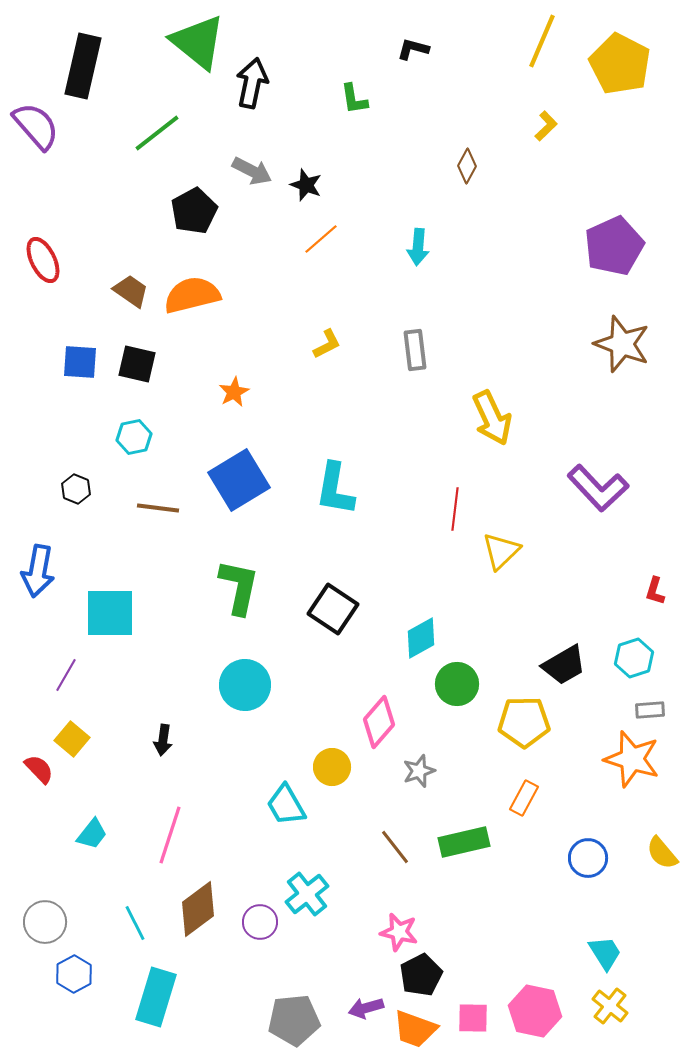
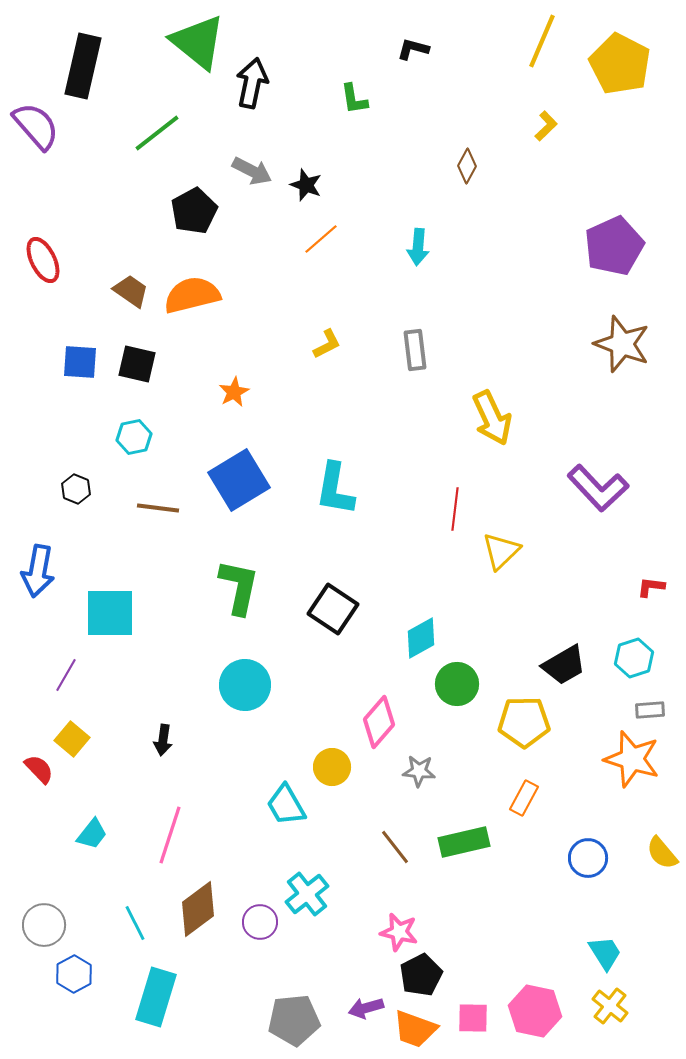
red L-shape at (655, 591): moved 4 px left, 4 px up; rotated 80 degrees clockwise
gray star at (419, 771): rotated 24 degrees clockwise
gray circle at (45, 922): moved 1 px left, 3 px down
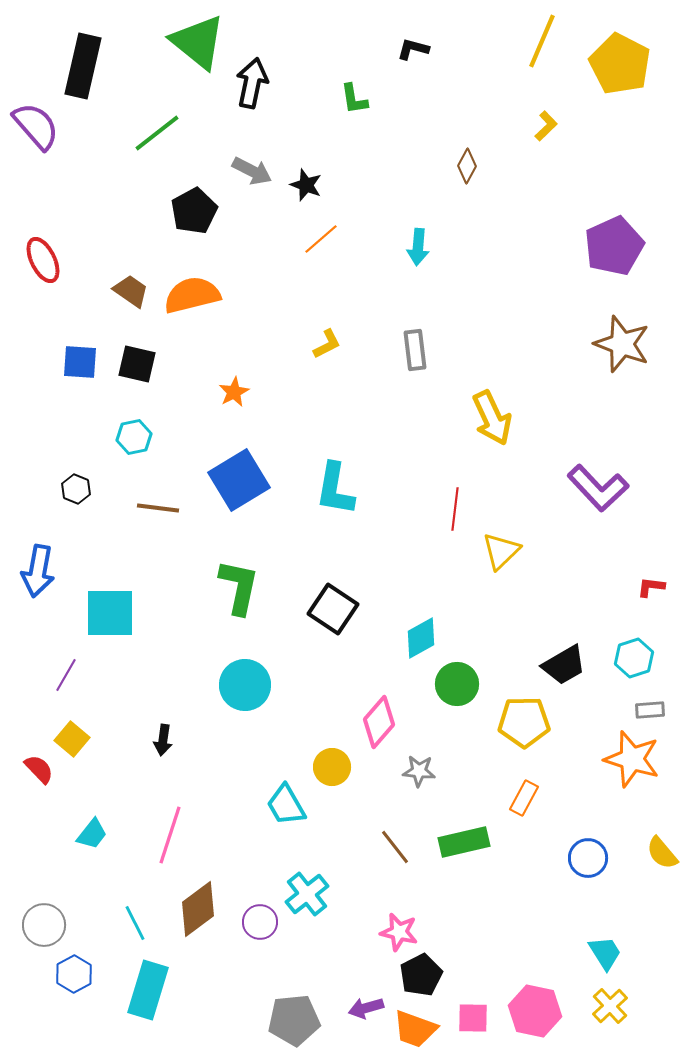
cyan rectangle at (156, 997): moved 8 px left, 7 px up
yellow cross at (610, 1006): rotated 9 degrees clockwise
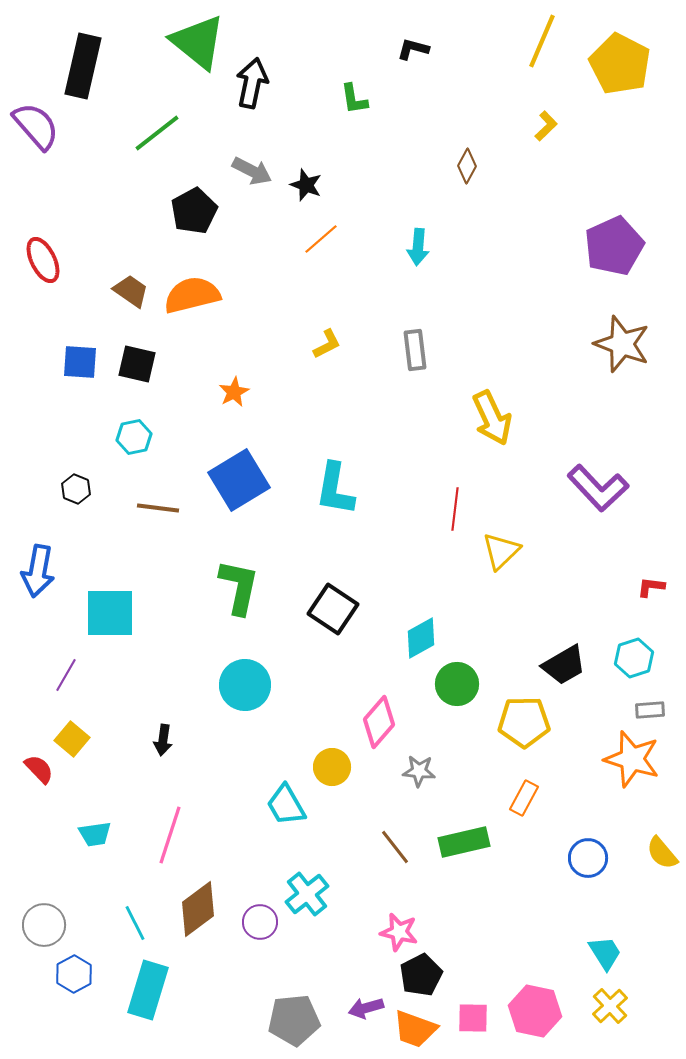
cyan trapezoid at (92, 834): moved 3 px right; rotated 44 degrees clockwise
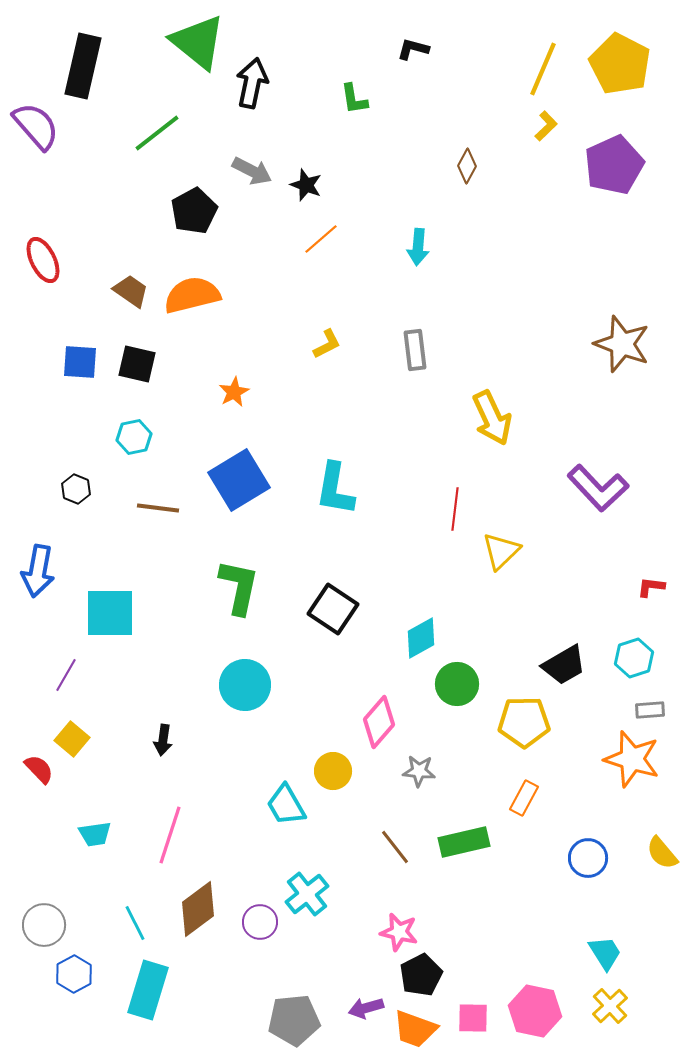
yellow line at (542, 41): moved 1 px right, 28 px down
purple pentagon at (614, 246): moved 81 px up
yellow circle at (332, 767): moved 1 px right, 4 px down
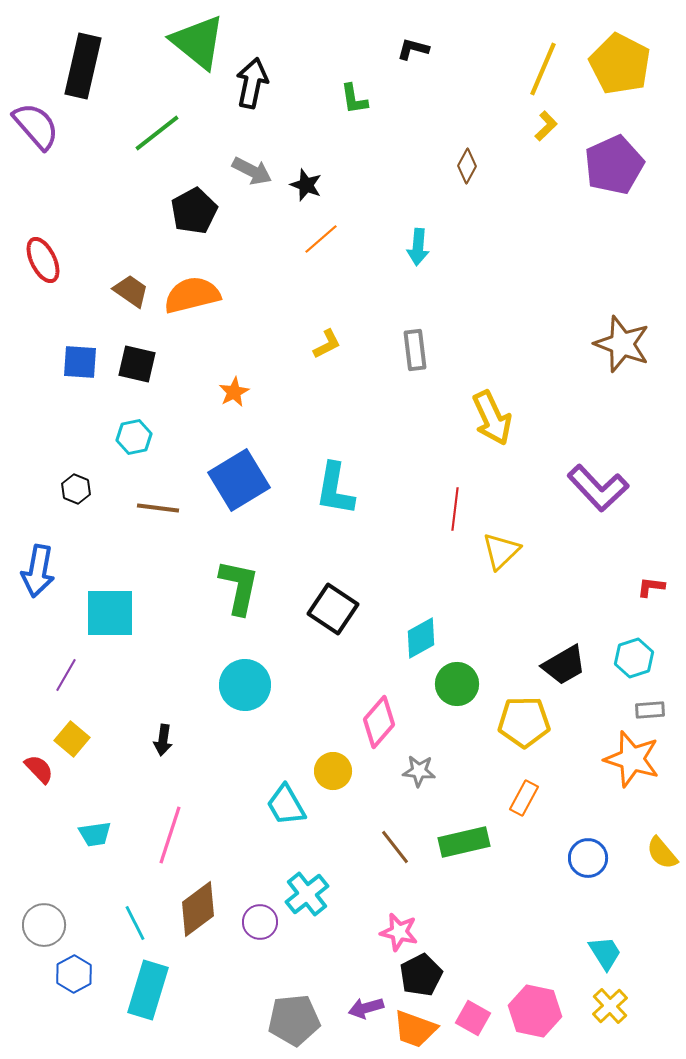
pink square at (473, 1018): rotated 28 degrees clockwise
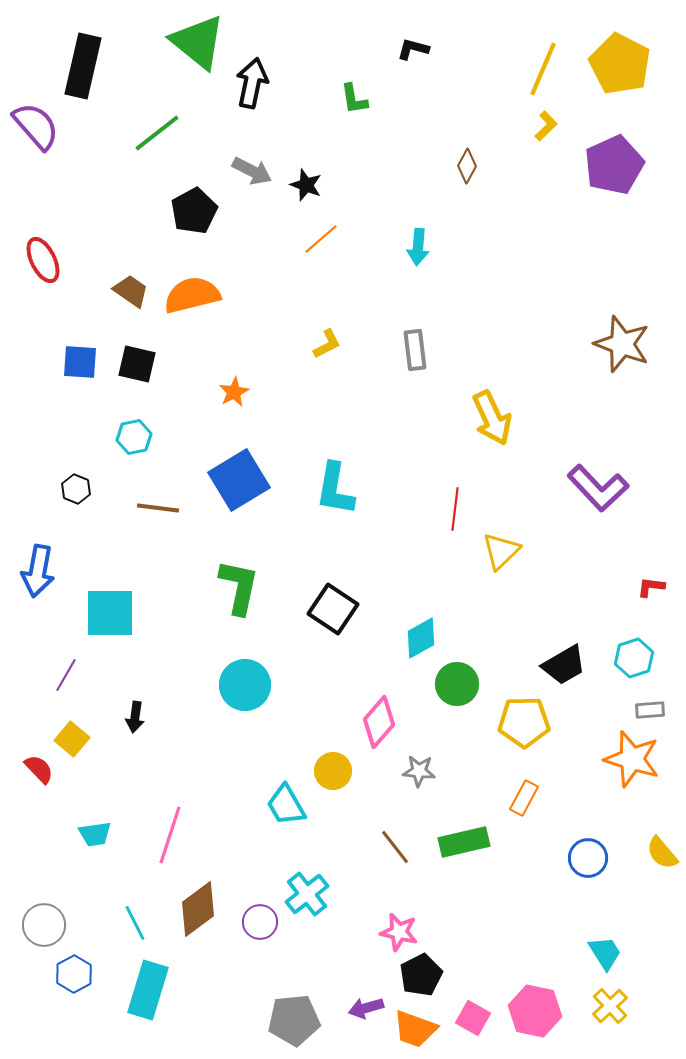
black arrow at (163, 740): moved 28 px left, 23 px up
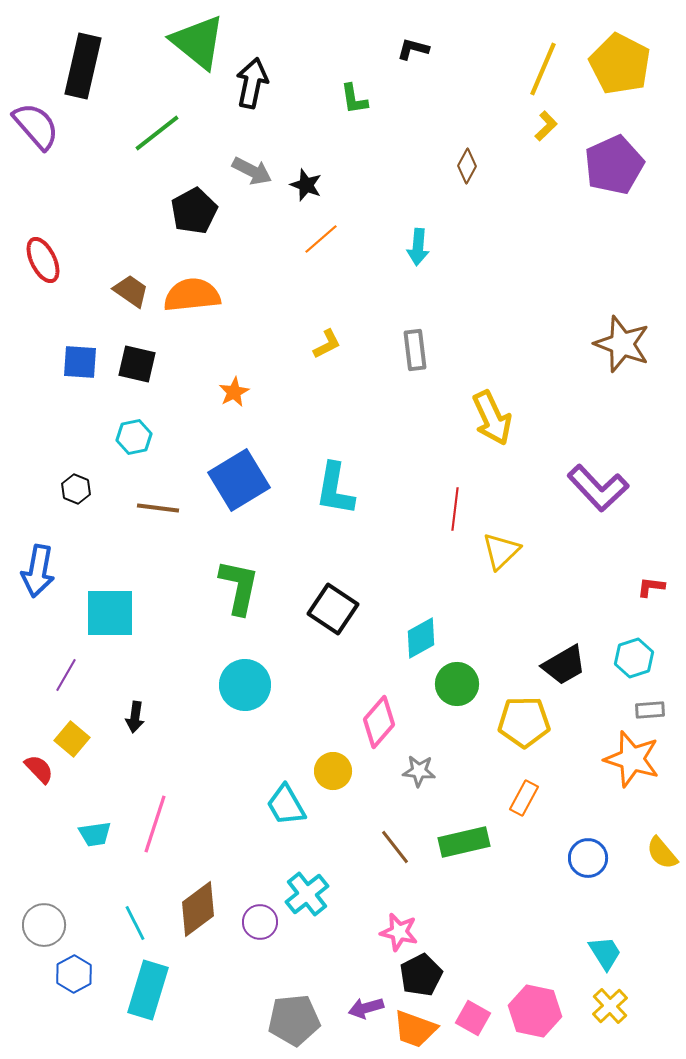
orange semicircle at (192, 295): rotated 8 degrees clockwise
pink line at (170, 835): moved 15 px left, 11 px up
